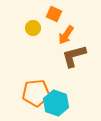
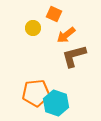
orange arrow: rotated 18 degrees clockwise
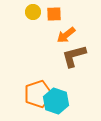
orange square: rotated 28 degrees counterclockwise
yellow circle: moved 16 px up
orange pentagon: moved 2 px right, 1 px down; rotated 12 degrees counterclockwise
cyan hexagon: moved 2 px up
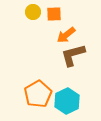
brown L-shape: moved 1 px left, 1 px up
orange pentagon: rotated 12 degrees counterclockwise
cyan hexagon: moved 11 px right; rotated 15 degrees clockwise
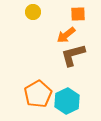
orange square: moved 24 px right
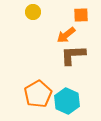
orange square: moved 3 px right, 1 px down
brown L-shape: rotated 12 degrees clockwise
cyan hexagon: rotated 10 degrees counterclockwise
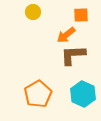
cyan hexagon: moved 16 px right, 7 px up
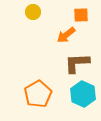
brown L-shape: moved 4 px right, 8 px down
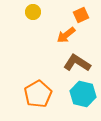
orange square: rotated 21 degrees counterclockwise
brown L-shape: rotated 36 degrees clockwise
cyan hexagon: rotated 10 degrees counterclockwise
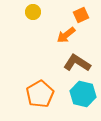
orange pentagon: moved 2 px right
